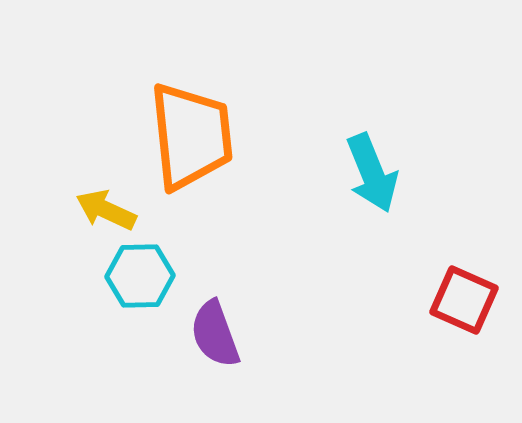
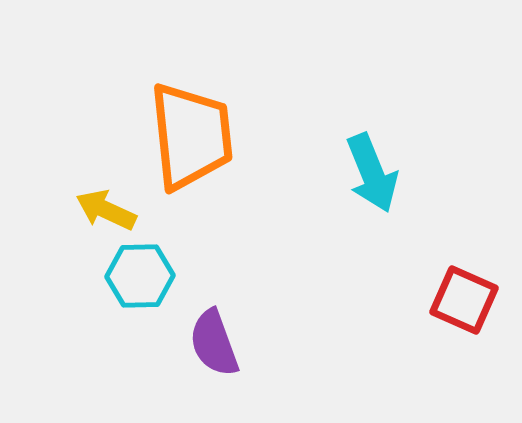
purple semicircle: moved 1 px left, 9 px down
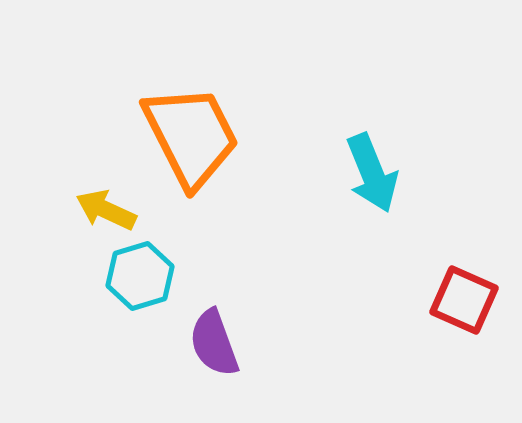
orange trapezoid: rotated 21 degrees counterclockwise
cyan hexagon: rotated 16 degrees counterclockwise
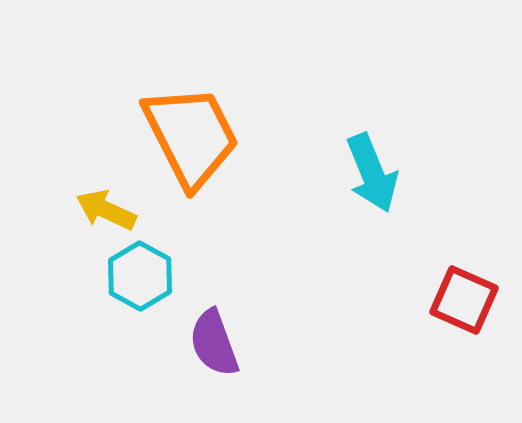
cyan hexagon: rotated 14 degrees counterclockwise
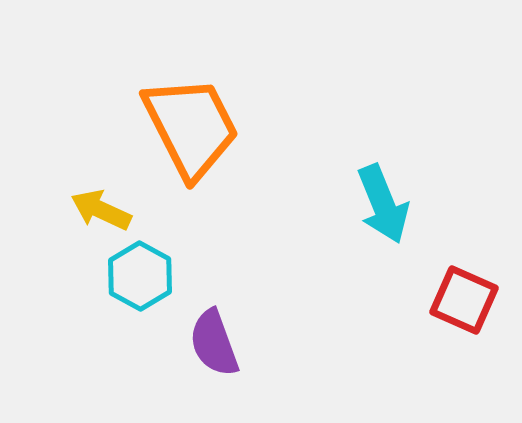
orange trapezoid: moved 9 px up
cyan arrow: moved 11 px right, 31 px down
yellow arrow: moved 5 px left
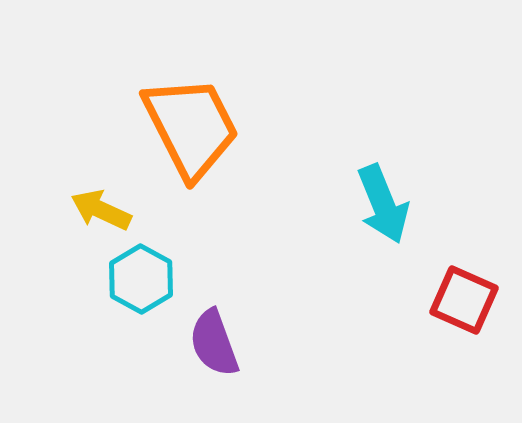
cyan hexagon: moved 1 px right, 3 px down
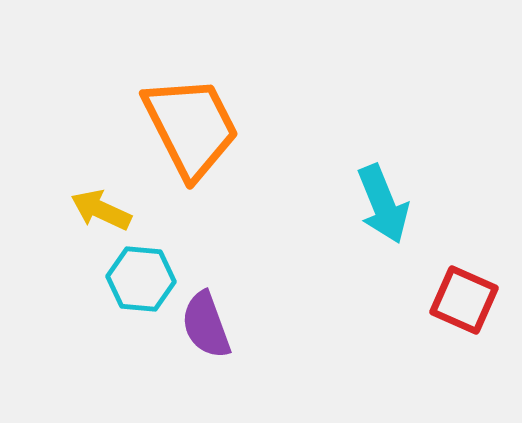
cyan hexagon: rotated 24 degrees counterclockwise
purple semicircle: moved 8 px left, 18 px up
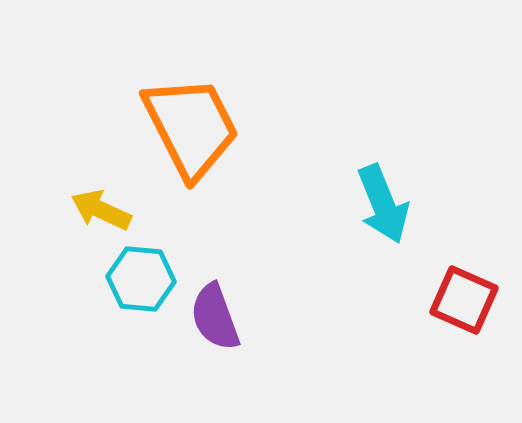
purple semicircle: moved 9 px right, 8 px up
